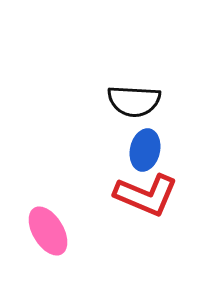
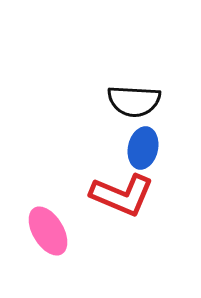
blue ellipse: moved 2 px left, 2 px up
red L-shape: moved 24 px left
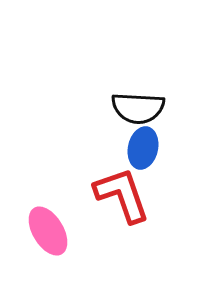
black semicircle: moved 4 px right, 7 px down
red L-shape: rotated 132 degrees counterclockwise
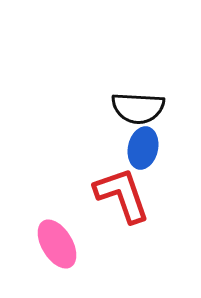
pink ellipse: moved 9 px right, 13 px down
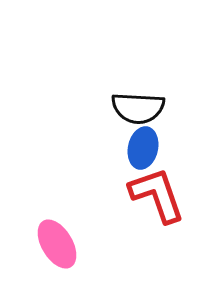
red L-shape: moved 35 px right
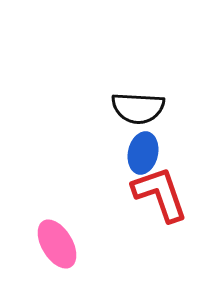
blue ellipse: moved 5 px down
red L-shape: moved 3 px right, 1 px up
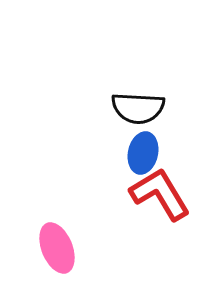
red L-shape: rotated 12 degrees counterclockwise
pink ellipse: moved 4 px down; rotated 9 degrees clockwise
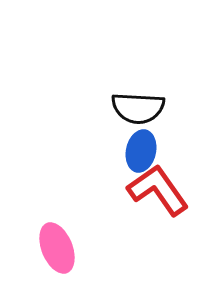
blue ellipse: moved 2 px left, 2 px up
red L-shape: moved 2 px left, 4 px up; rotated 4 degrees counterclockwise
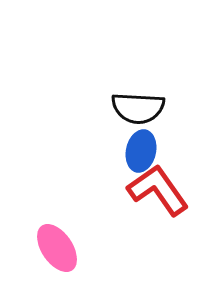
pink ellipse: rotated 12 degrees counterclockwise
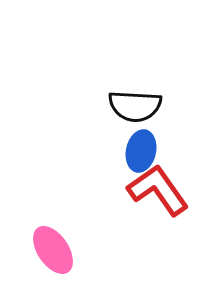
black semicircle: moved 3 px left, 2 px up
pink ellipse: moved 4 px left, 2 px down
